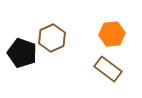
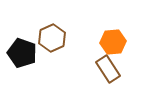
orange hexagon: moved 1 px right, 8 px down
brown rectangle: rotated 20 degrees clockwise
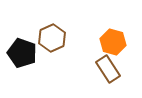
orange hexagon: rotated 20 degrees clockwise
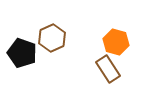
orange hexagon: moved 3 px right
